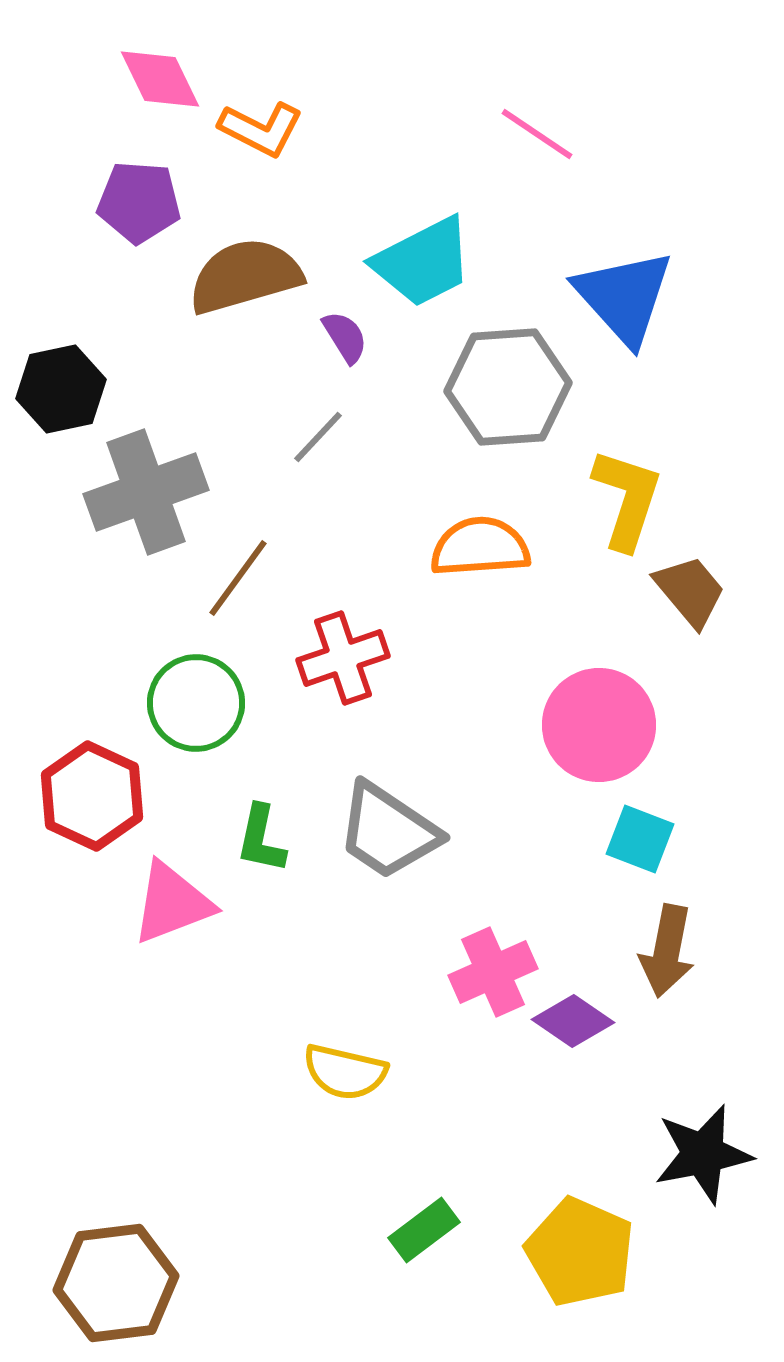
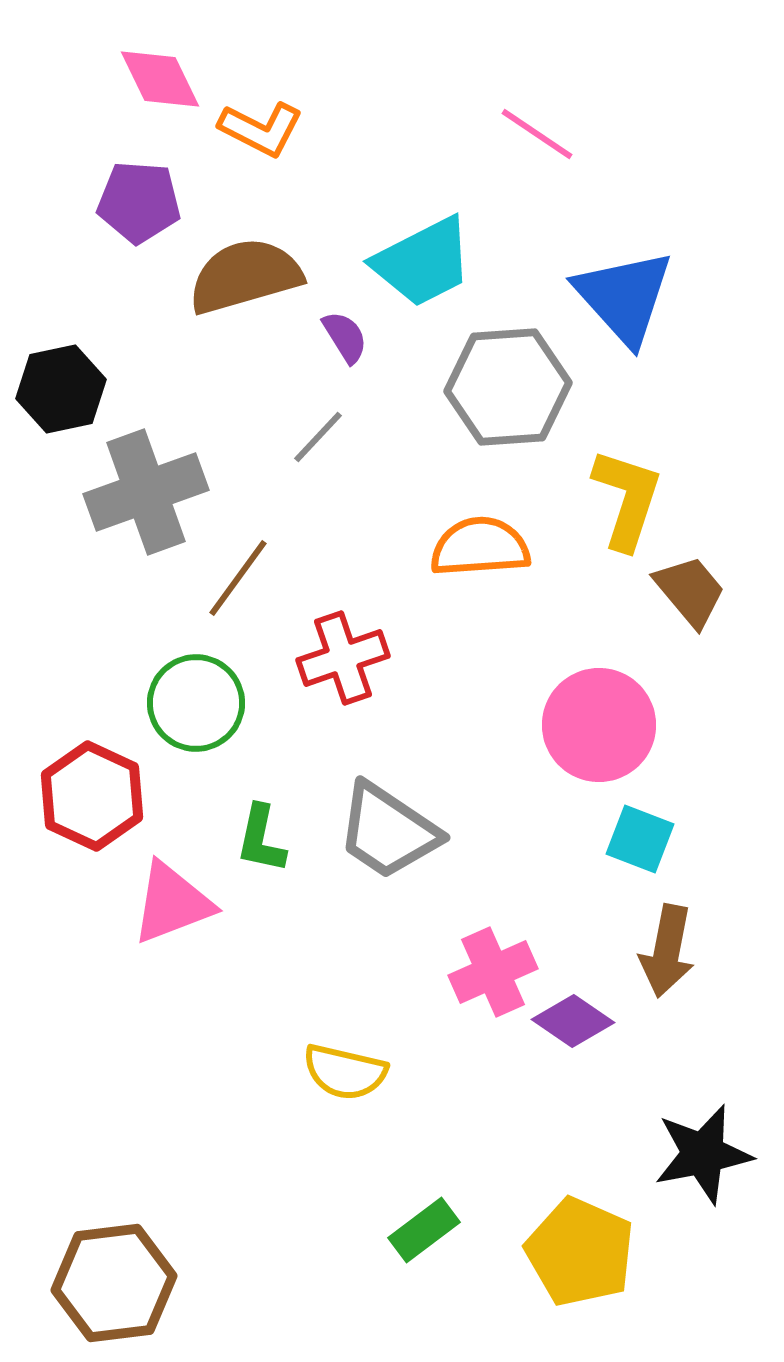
brown hexagon: moved 2 px left
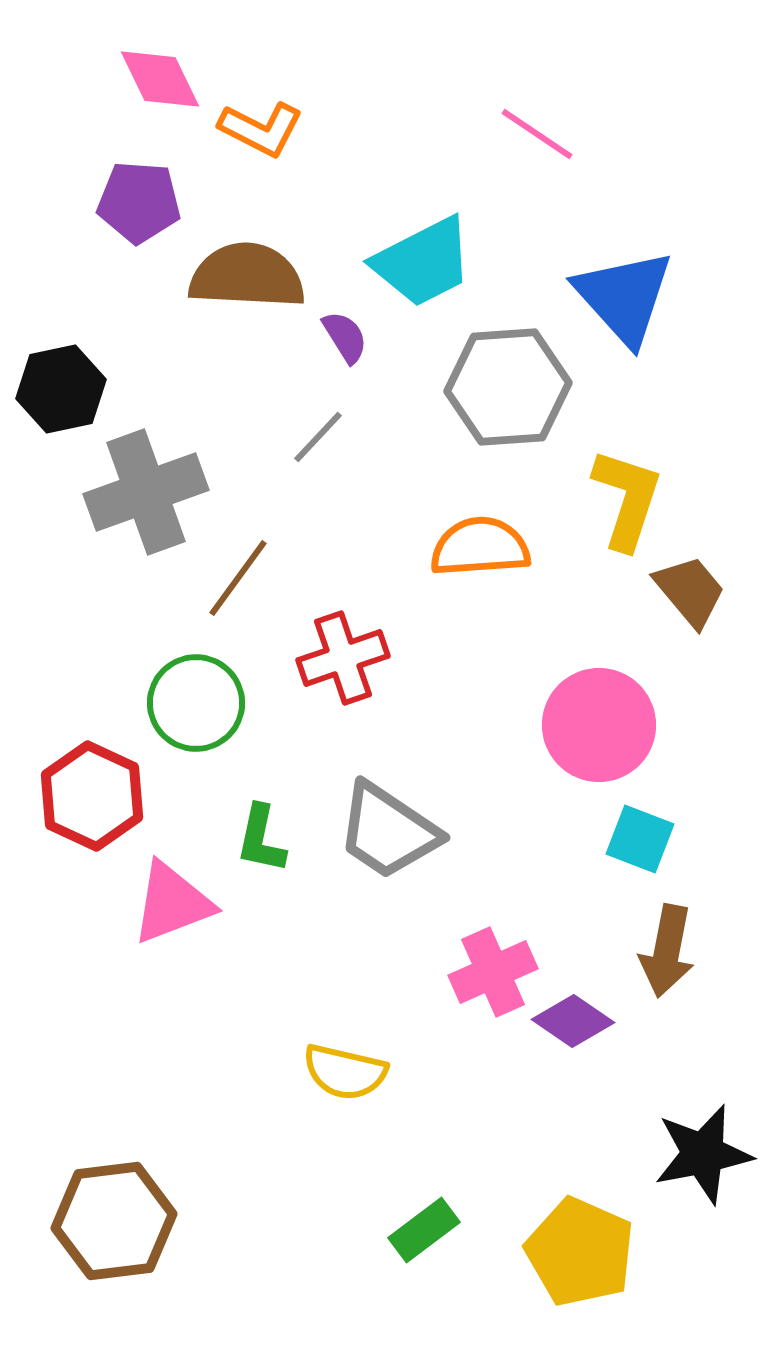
brown semicircle: moved 2 px right; rotated 19 degrees clockwise
brown hexagon: moved 62 px up
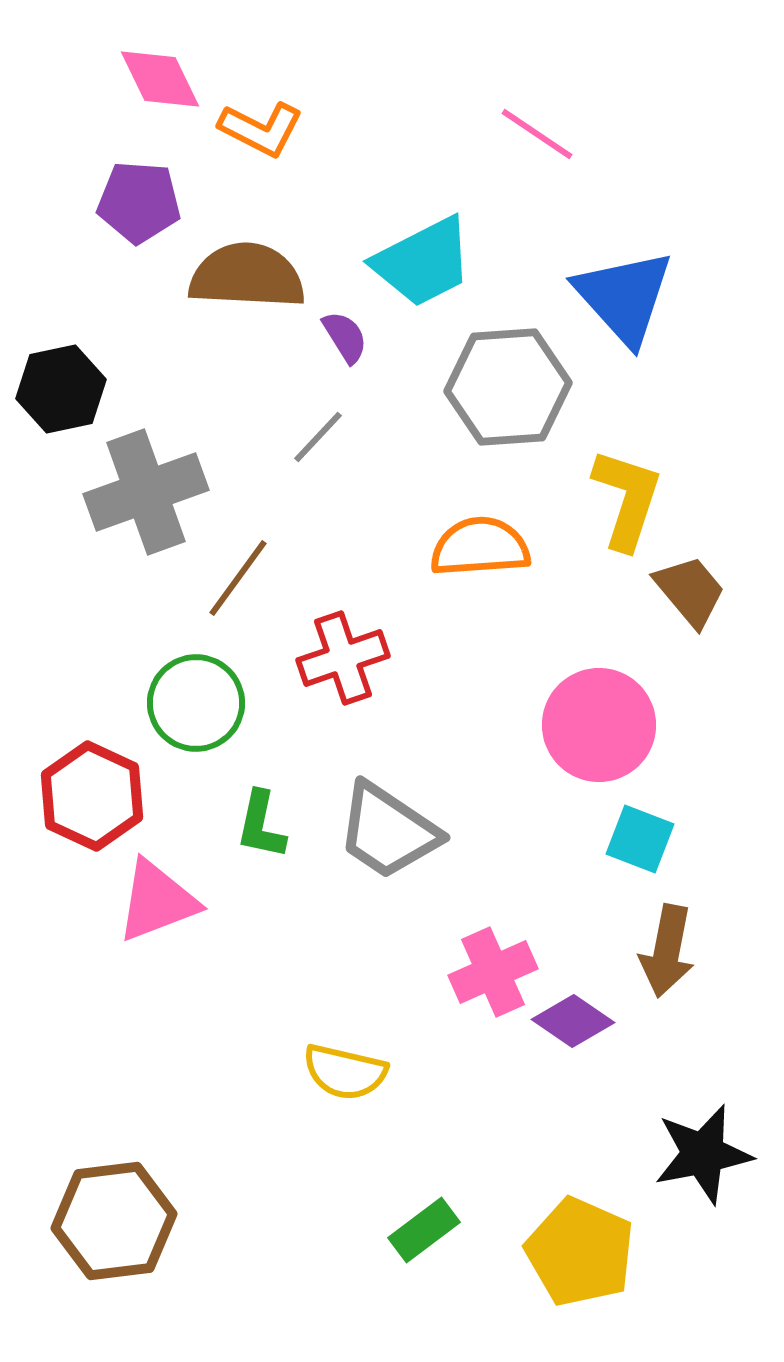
green L-shape: moved 14 px up
pink triangle: moved 15 px left, 2 px up
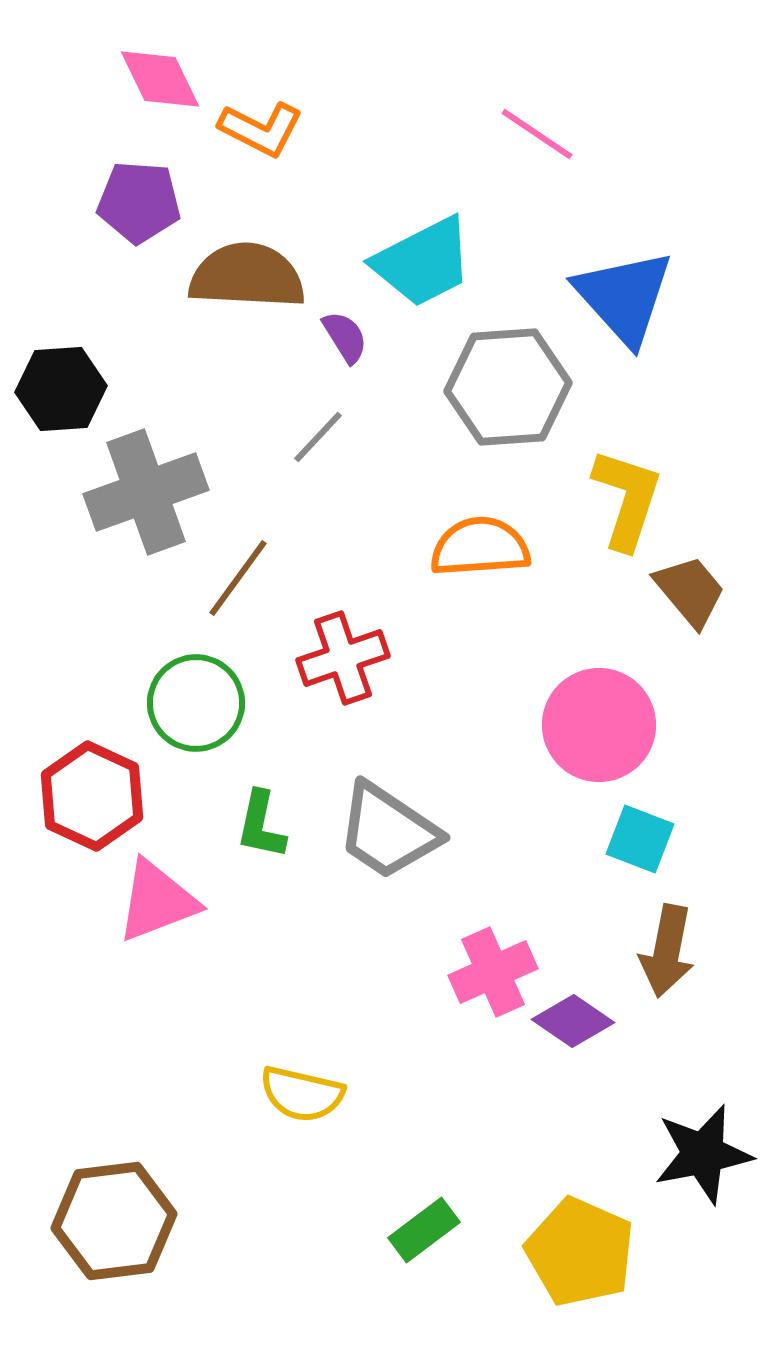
black hexagon: rotated 8 degrees clockwise
yellow semicircle: moved 43 px left, 22 px down
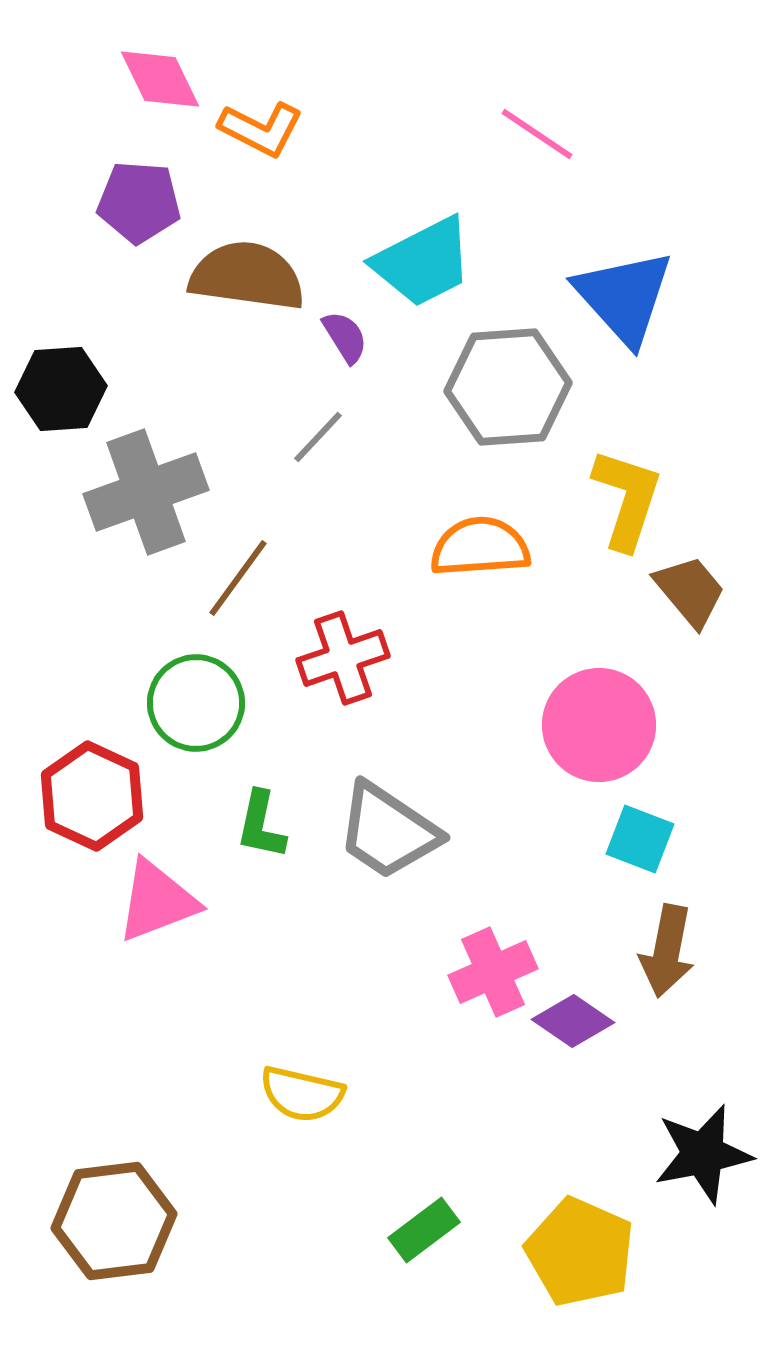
brown semicircle: rotated 5 degrees clockwise
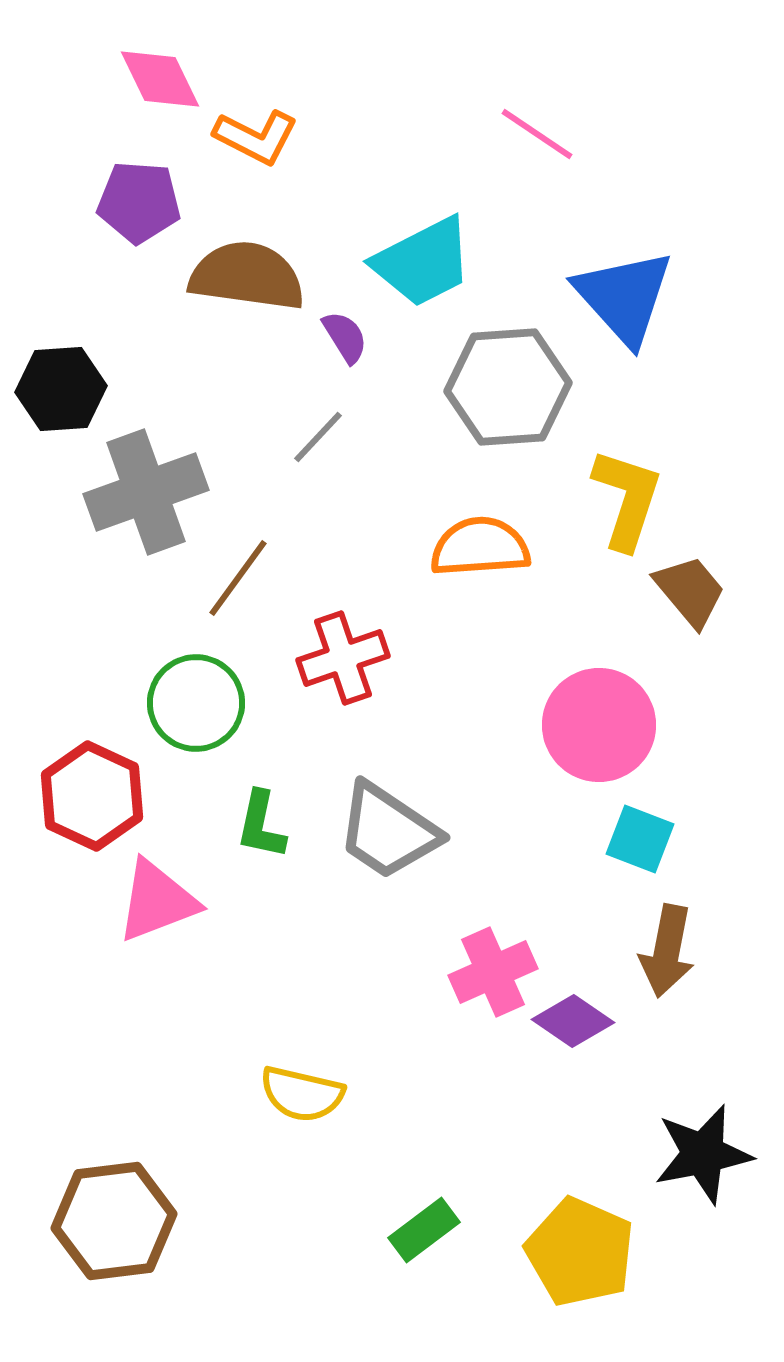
orange L-shape: moved 5 px left, 8 px down
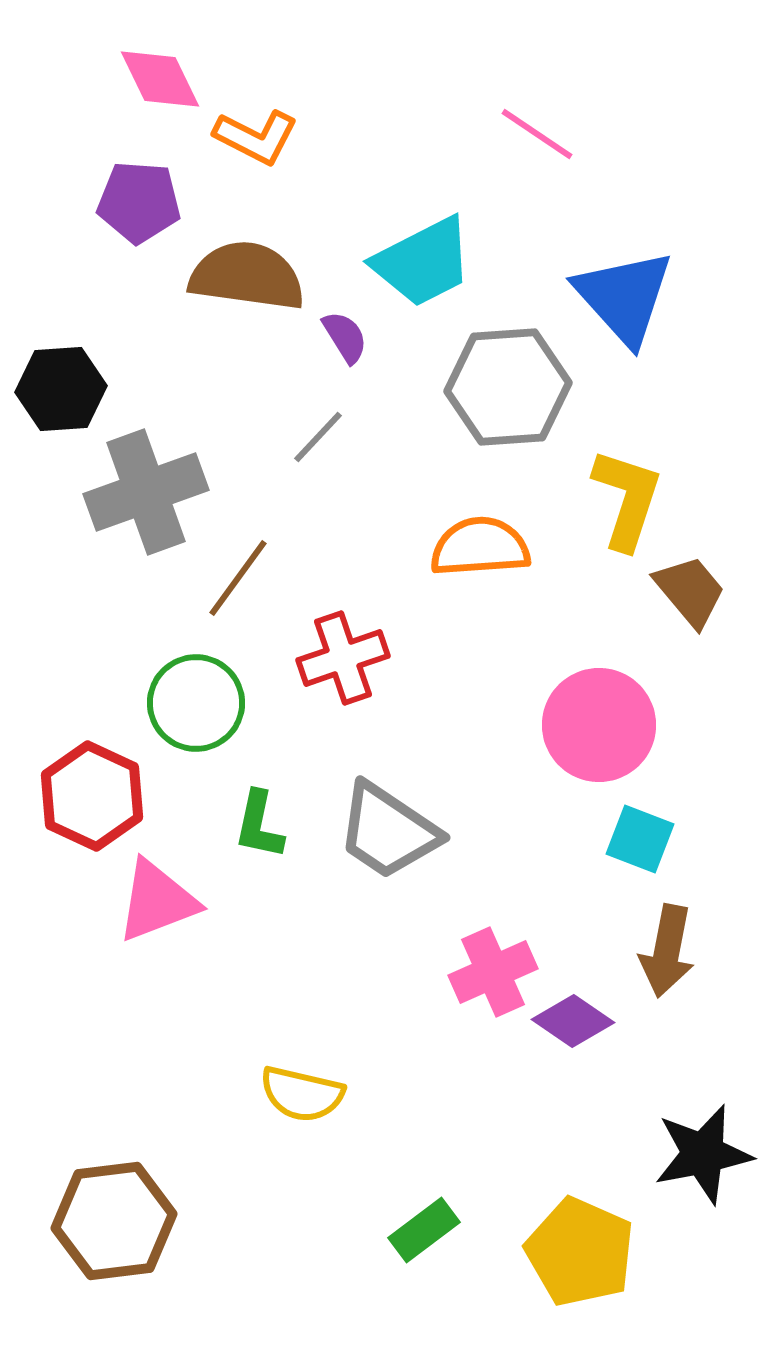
green L-shape: moved 2 px left
